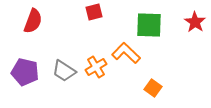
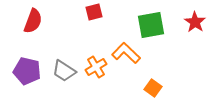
green square: moved 2 px right; rotated 12 degrees counterclockwise
purple pentagon: moved 2 px right, 1 px up
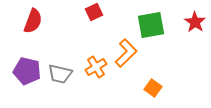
red square: rotated 12 degrees counterclockwise
orange L-shape: rotated 92 degrees clockwise
gray trapezoid: moved 4 px left, 3 px down; rotated 20 degrees counterclockwise
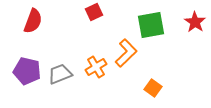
gray trapezoid: rotated 145 degrees clockwise
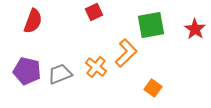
red star: moved 7 px down
orange cross: rotated 20 degrees counterclockwise
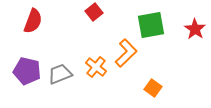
red square: rotated 12 degrees counterclockwise
